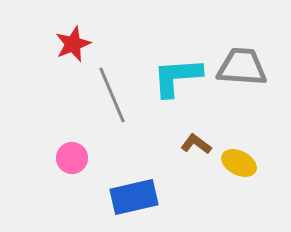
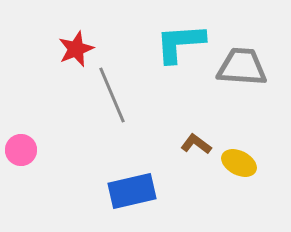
red star: moved 3 px right, 5 px down
cyan L-shape: moved 3 px right, 34 px up
pink circle: moved 51 px left, 8 px up
blue rectangle: moved 2 px left, 6 px up
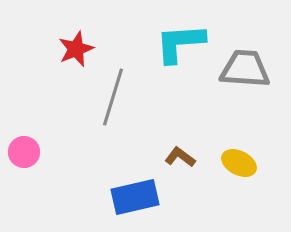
gray trapezoid: moved 3 px right, 2 px down
gray line: moved 1 px right, 2 px down; rotated 40 degrees clockwise
brown L-shape: moved 16 px left, 13 px down
pink circle: moved 3 px right, 2 px down
blue rectangle: moved 3 px right, 6 px down
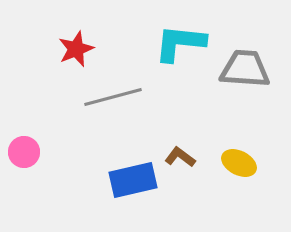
cyan L-shape: rotated 10 degrees clockwise
gray line: rotated 58 degrees clockwise
blue rectangle: moved 2 px left, 17 px up
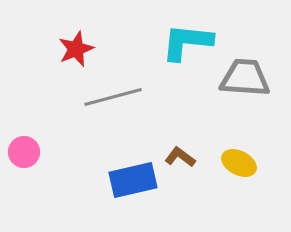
cyan L-shape: moved 7 px right, 1 px up
gray trapezoid: moved 9 px down
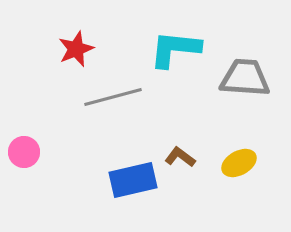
cyan L-shape: moved 12 px left, 7 px down
yellow ellipse: rotated 56 degrees counterclockwise
